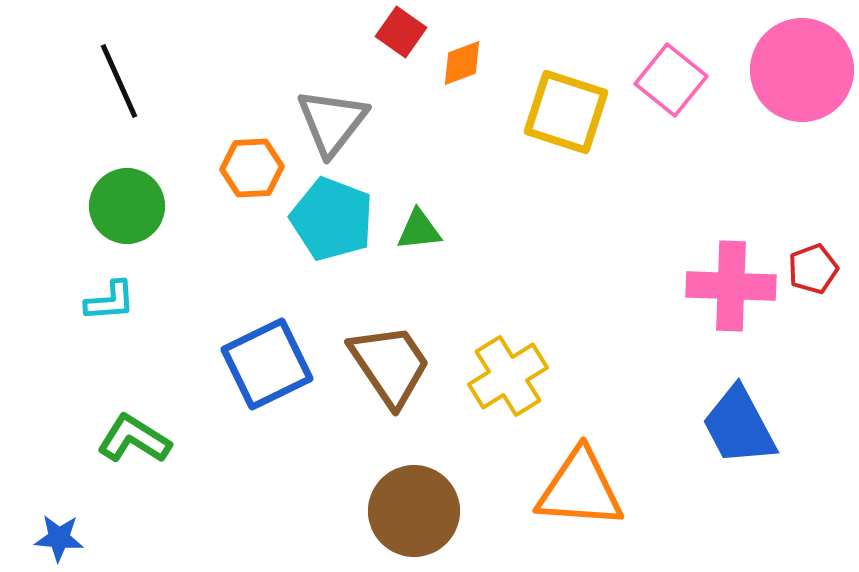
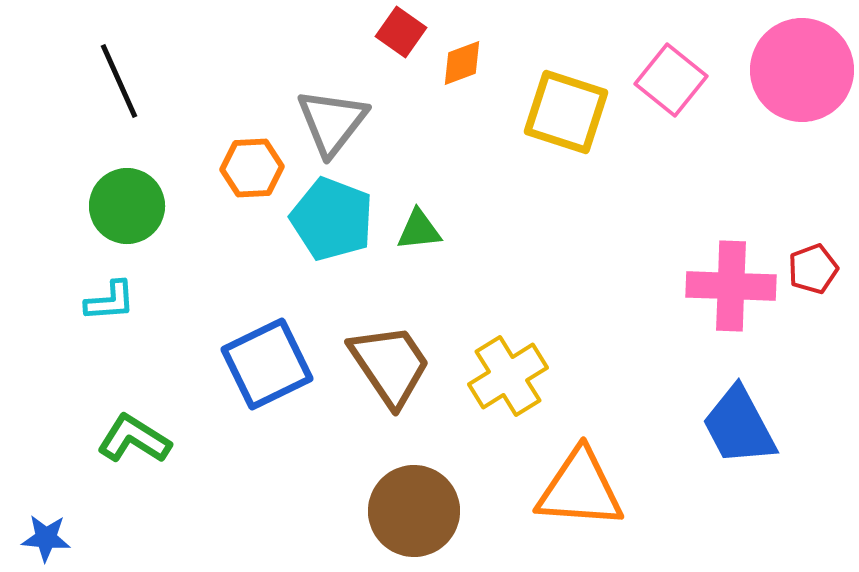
blue star: moved 13 px left
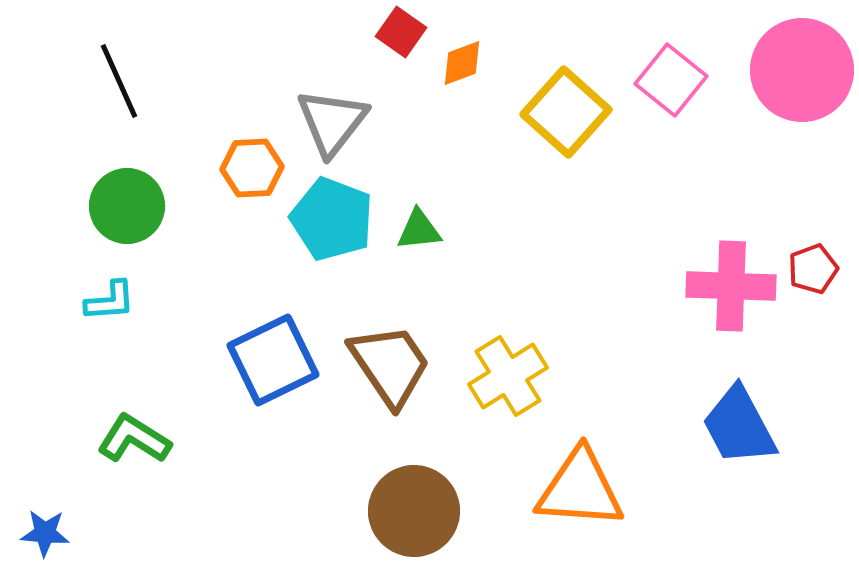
yellow square: rotated 24 degrees clockwise
blue square: moved 6 px right, 4 px up
blue star: moved 1 px left, 5 px up
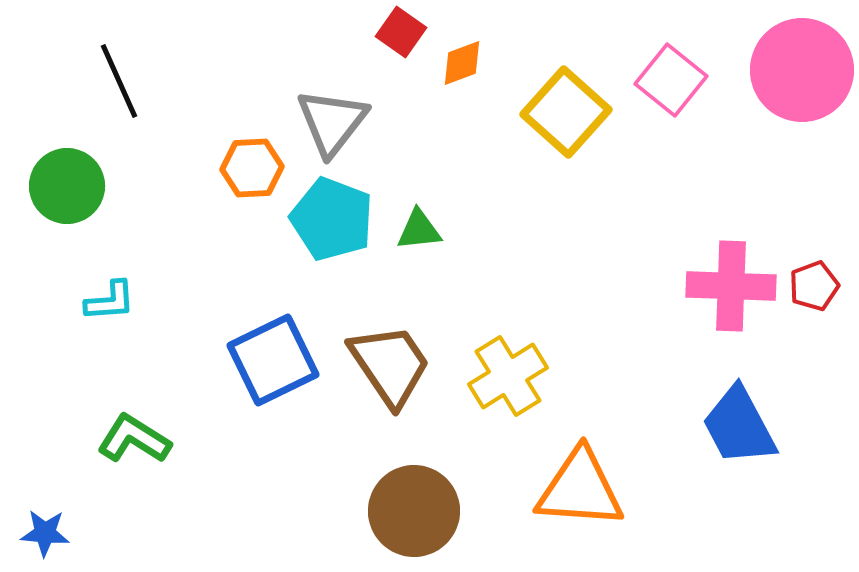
green circle: moved 60 px left, 20 px up
red pentagon: moved 1 px right, 17 px down
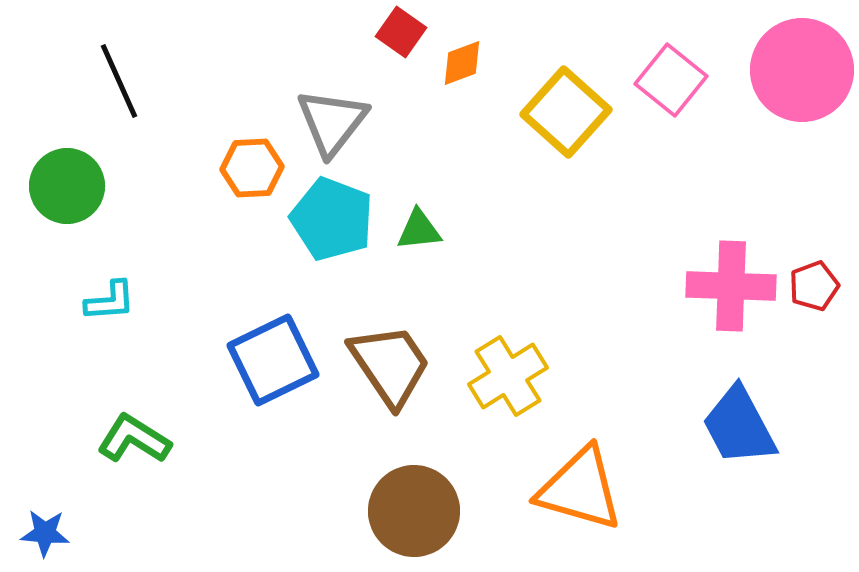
orange triangle: rotated 12 degrees clockwise
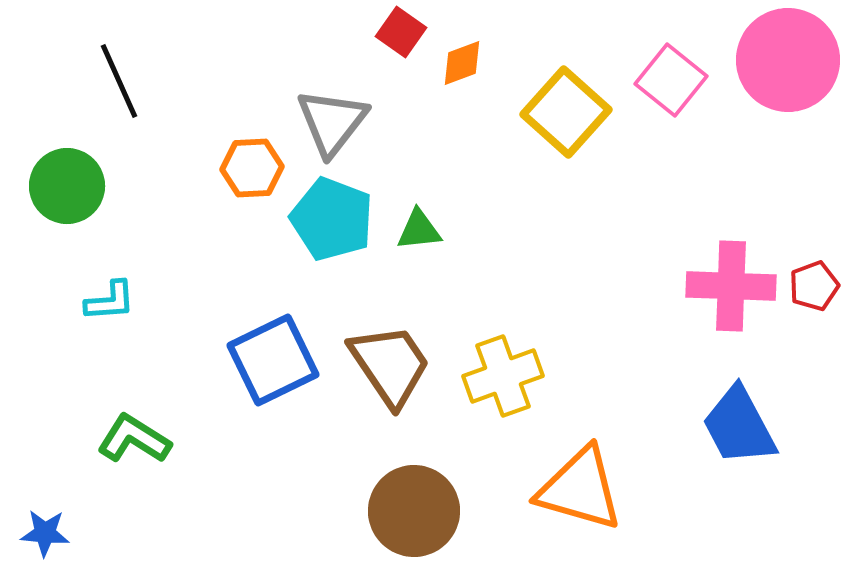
pink circle: moved 14 px left, 10 px up
yellow cross: moved 5 px left; rotated 12 degrees clockwise
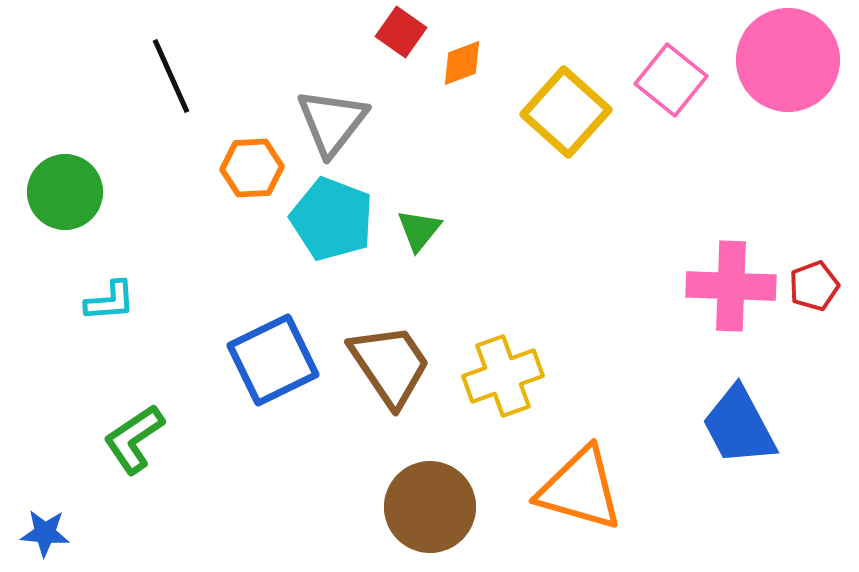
black line: moved 52 px right, 5 px up
green circle: moved 2 px left, 6 px down
green triangle: rotated 45 degrees counterclockwise
green L-shape: rotated 66 degrees counterclockwise
brown circle: moved 16 px right, 4 px up
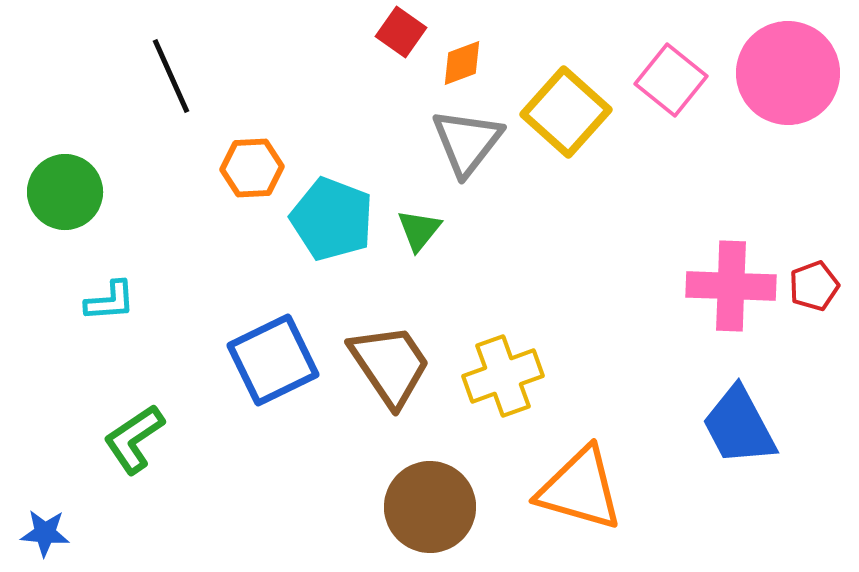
pink circle: moved 13 px down
gray triangle: moved 135 px right, 20 px down
